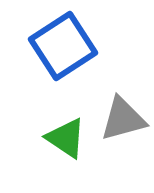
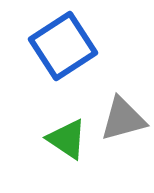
green triangle: moved 1 px right, 1 px down
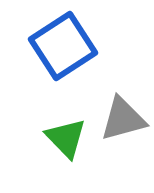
green triangle: moved 1 px left, 1 px up; rotated 12 degrees clockwise
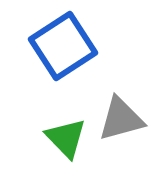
gray triangle: moved 2 px left
